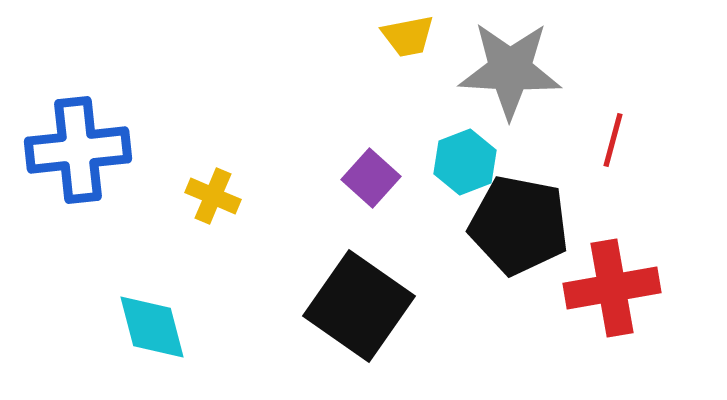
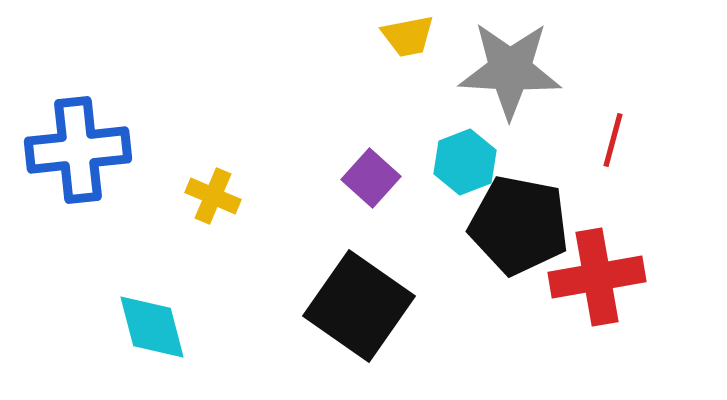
red cross: moved 15 px left, 11 px up
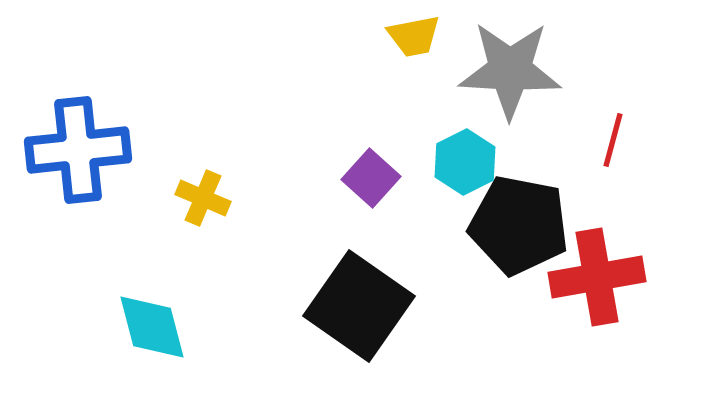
yellow trapezoid: moved 6 px right
cyan hexagon: rotated 6 degrees counterclockwise
yellow cross: moved 10 px left, 2 px down
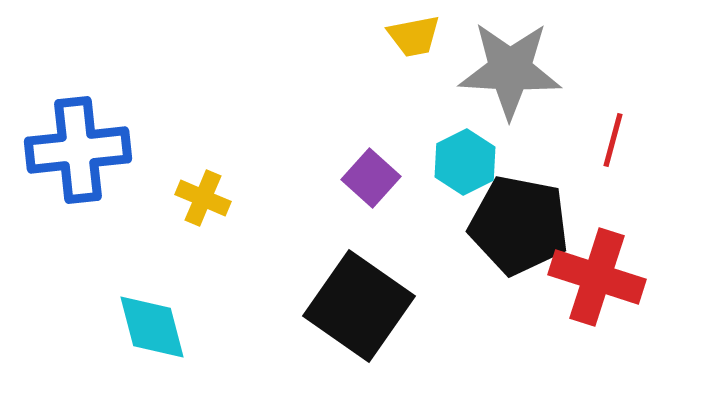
red cross: rotated 28 degrees clockwise
